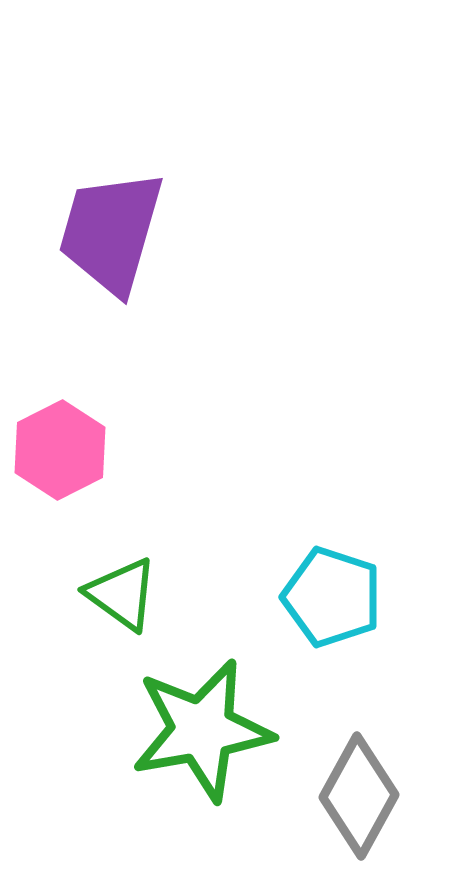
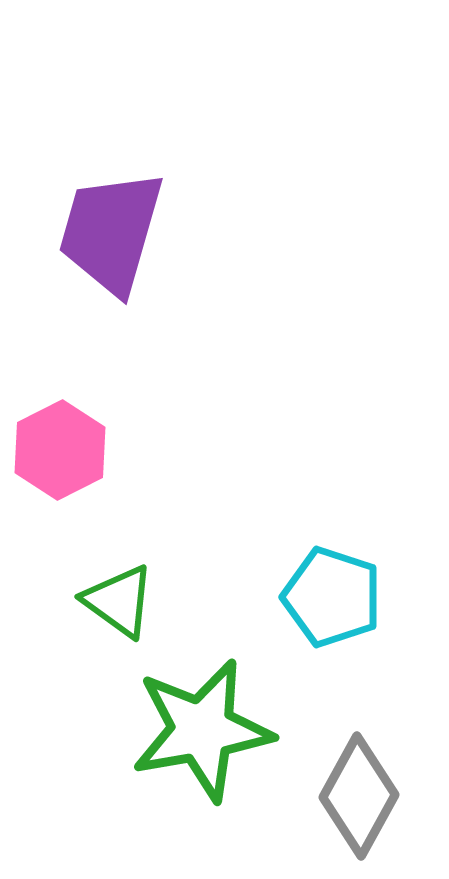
green triangle: moved 3 px left, 7 px down
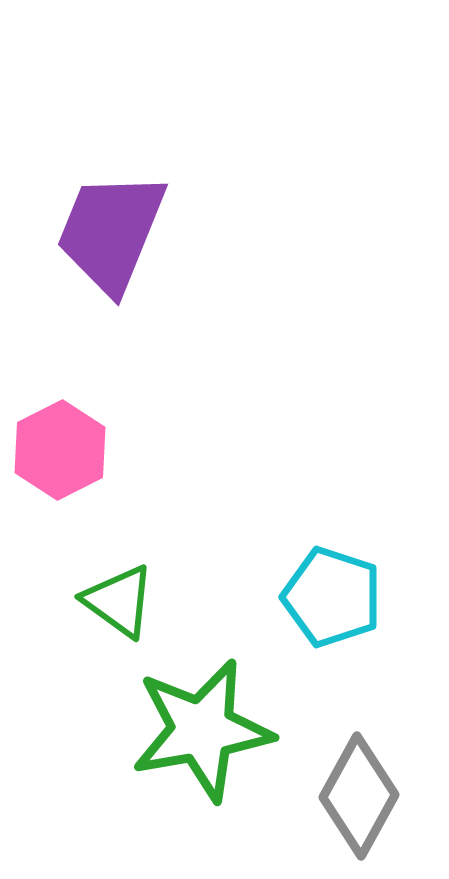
purple trapezoid: rotated 6 degrees clockwise
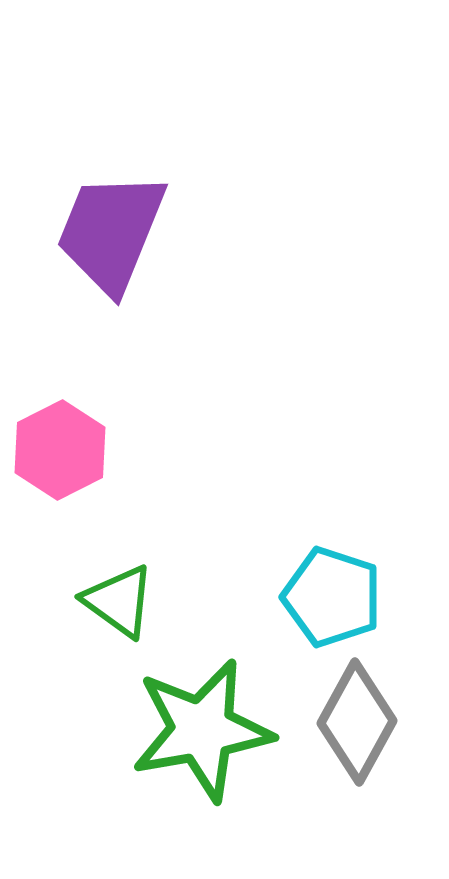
gray diamond: moved 2 px left, 74 px up
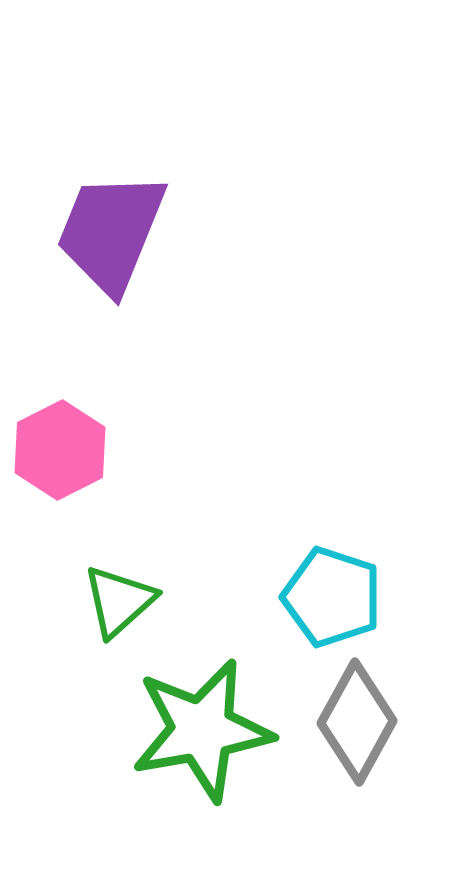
green triangle: rotated 42 degrees clockwise
